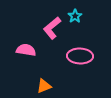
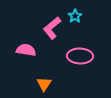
orange triangle: moved 2 px up; rotated 35 degrees counterclockwise
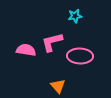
cyan star: rotated 24 degrees clockwise
pink L-shape: moved 14 px down; rotated 25 degrees clockwise
orange triangle: moved 14 px right, 2 px down; rotated 14 degrees counterclockwise
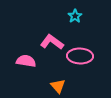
cyan star: rotated 24 degrees counterclockwise
pink L-shape: rotated 50 degrees clockwise
pink semicircle: moved 11 px down
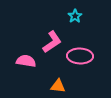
pink L-shape: rotated 110 degrees clockwise
orange triangle: rotated 42 degrees counterclockwise
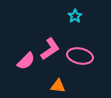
pink L-shape: moved 2 px left, 7 px down
pink ellipse: rotated 10 degrees clockwise
pink semicircle: rotated 126 degrees clockwise
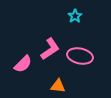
pink semicircle: moved 3 px left, 3 px down
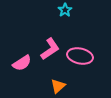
cyan star: moved 10 px left, 6 px up
pink semicircle: moved 1 px left, 1 px up; rotated 12 degrees clockwise
orange triangle: rotated 49 degrees counterclockwise
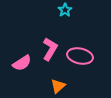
pink L-shape: rotated 25 degrees counterclockwise
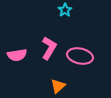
pink L-shape: moved 1 px left, 1 px up
pink semicircle: moved 5 px left, 8 px up; rotated 24 degrees clockwise
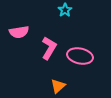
pink semicircle: moved 2 px right, 23 px up
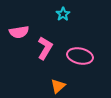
cyan star: moved 2 px left, 4 px down
pink L-shape: moved 4 px left
